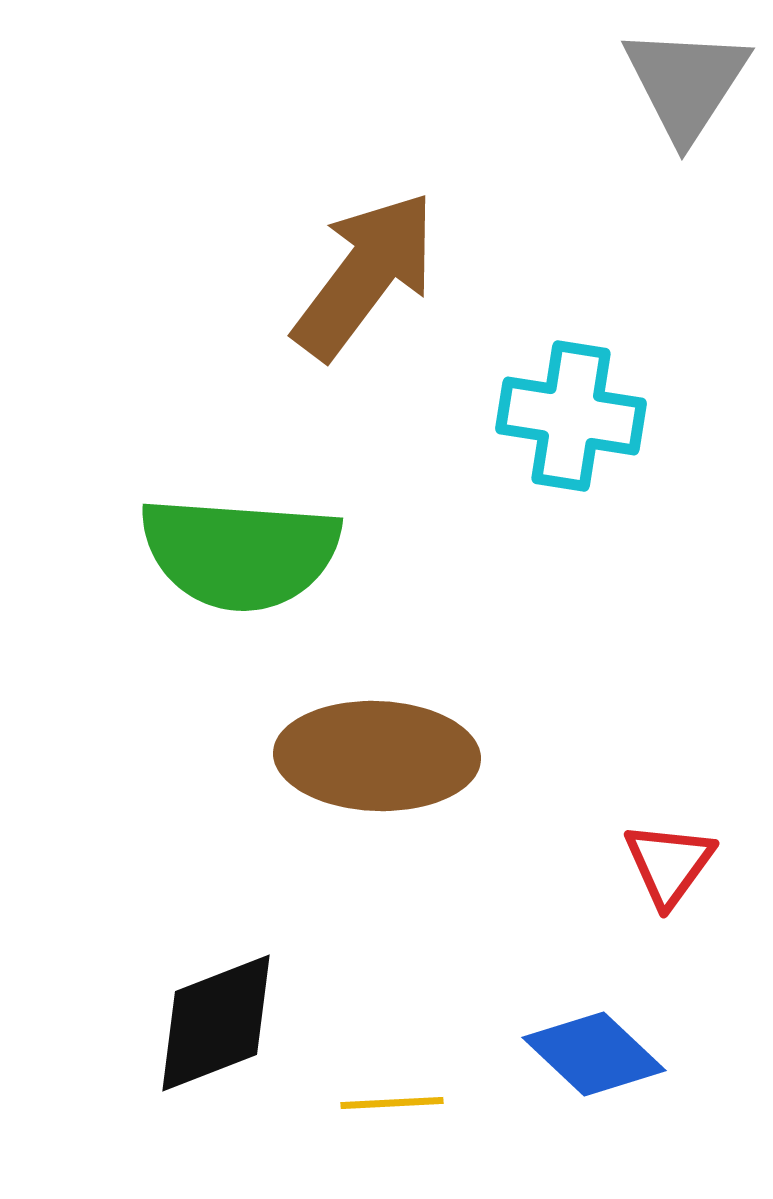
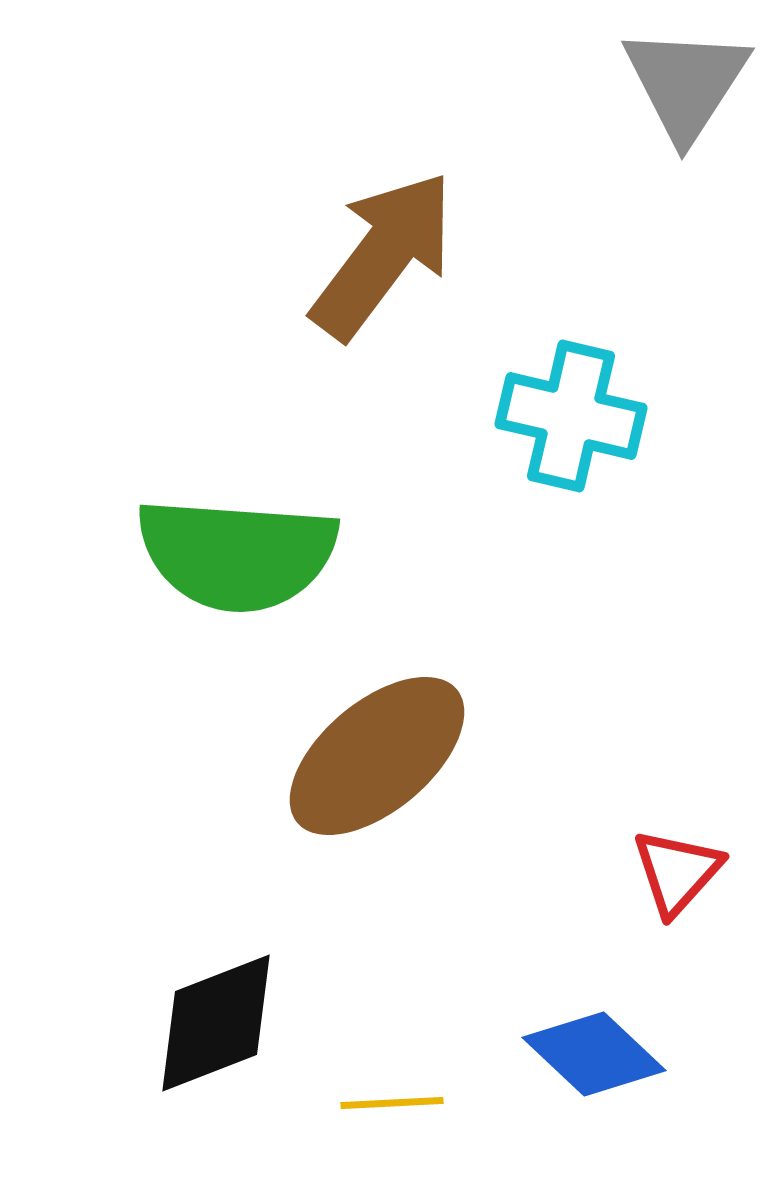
brown arrow: moved 18 px right, 20 px up
cyan cross: rotated 4 degrees clockwise
green semicircle: moved 3 px left, 1 px down
brown ellipse: rotated 42 degrees counterclockwise
red triangle: moved 8 px right, 8 px down; rotated 6 degrees clockwise
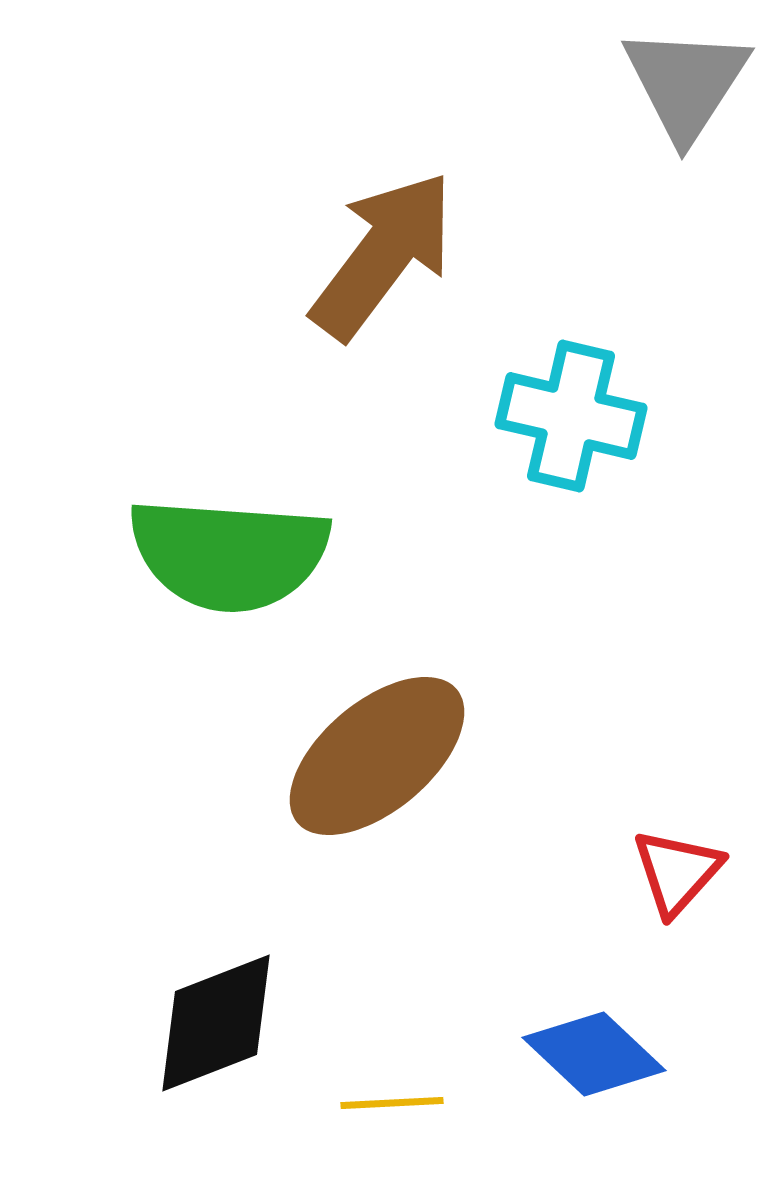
green semicircle: moved 8 px left
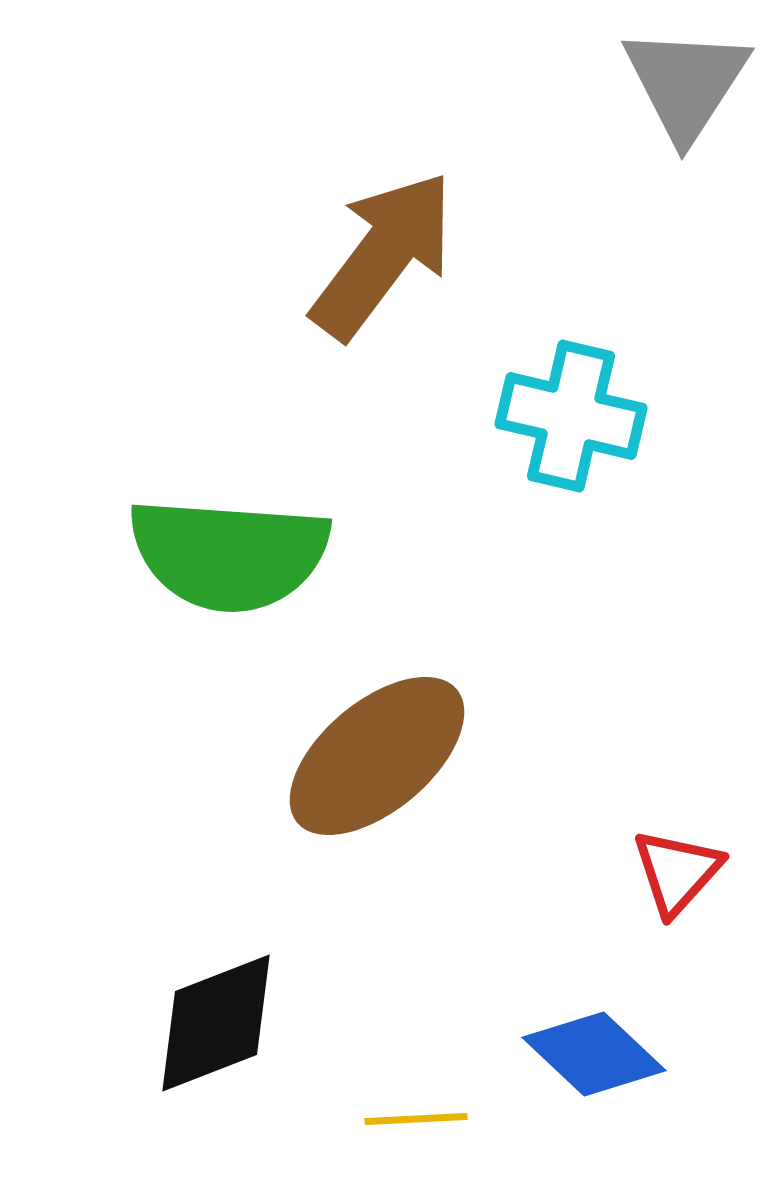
yellow line: moved 24 px right, 16 px down
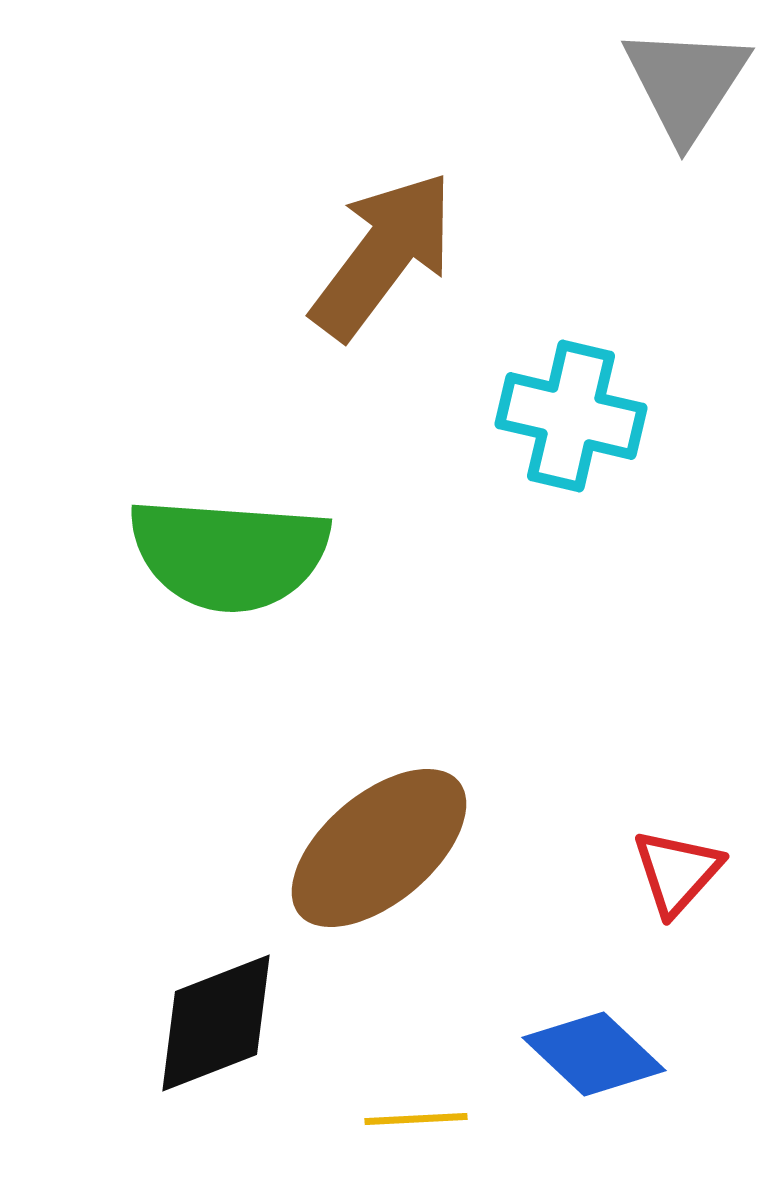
brown ellipse: moved 2 px right, 92 px down
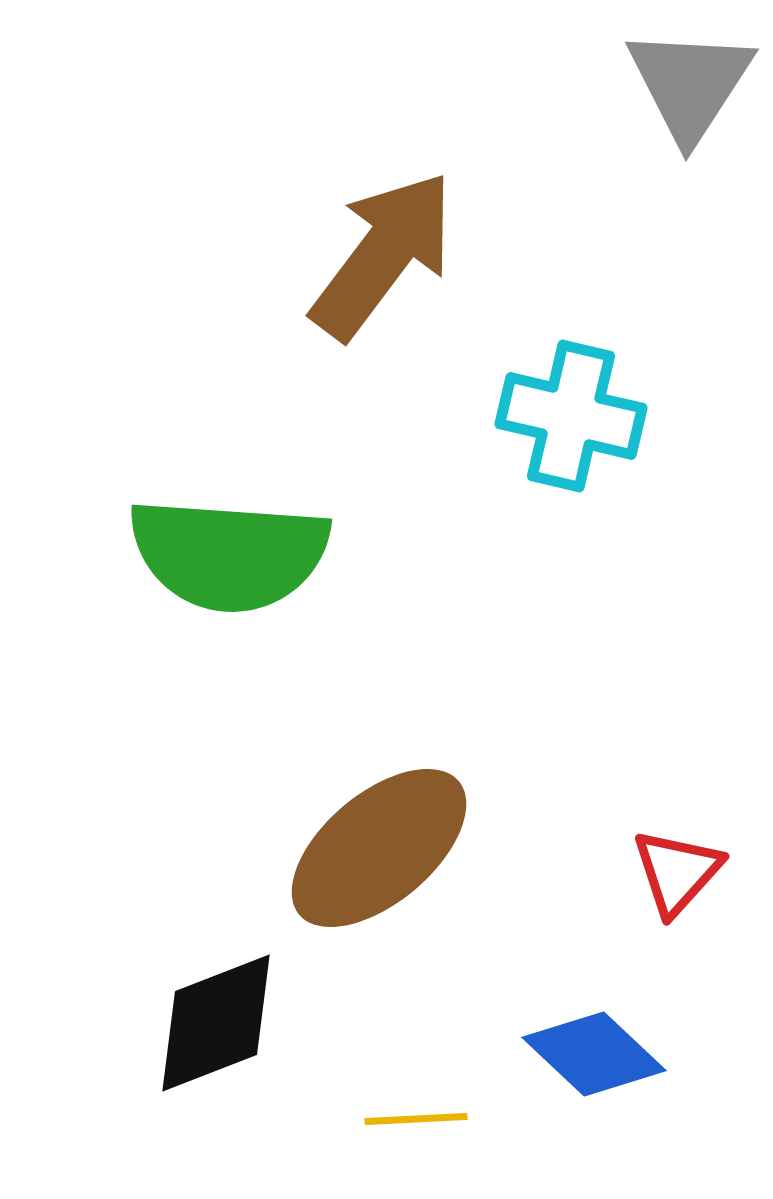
gray triangle: moved 4 px right, 1 px down
